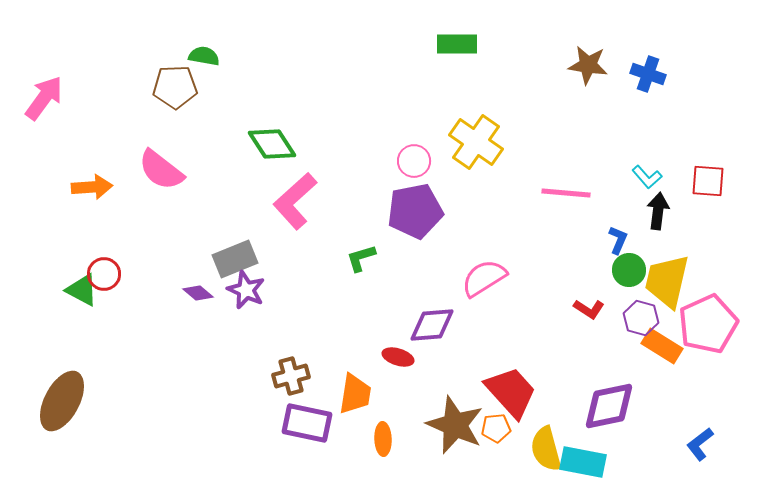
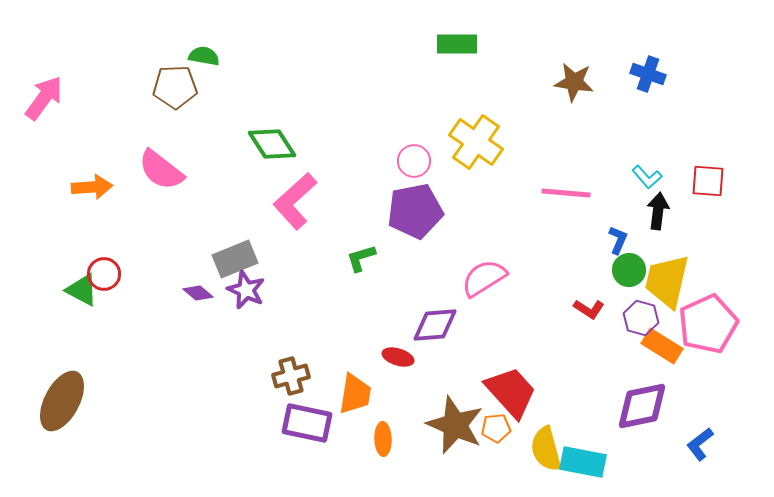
brown star at (588, 65): moved 14 px left, 17 px down
purple diamond at (432, 325): moved 3 px right
purple diamond at (609, 406): moved 33 px right
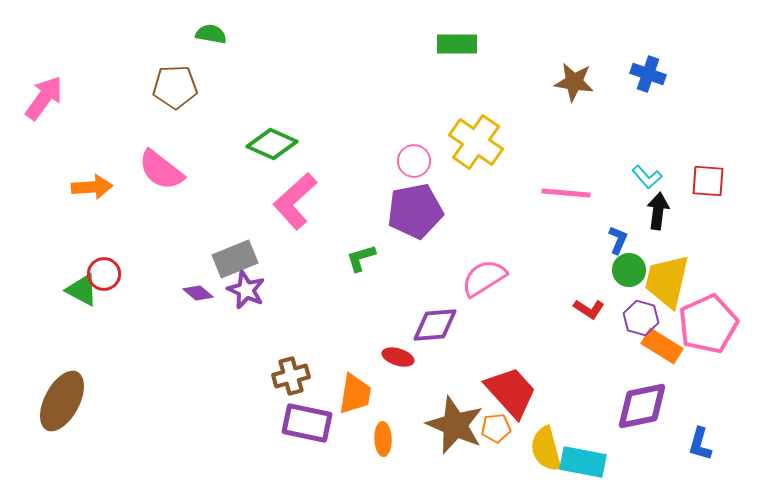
green semicircle at (204, 56): moved 7 px right, 22 px up
green diamond at (272, 144): rotated 33 degrees counterclockwise
blue L-shape at (700, 444): rotated 36 degrees counterclockwise
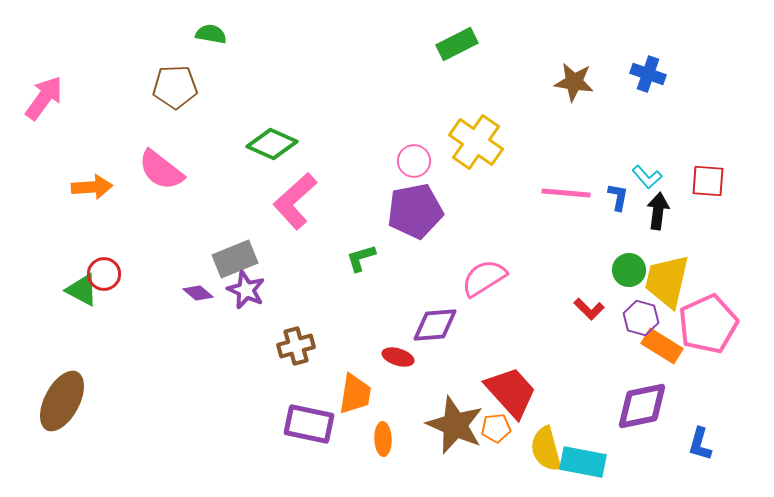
green rectangle at (457, 44): rotated 27 degrees counterclockwise
blue L-shape at (618, 240): moved 43 px up; rotated 12 degrees counterclockwise
red L-shape at (589, 309): rotated 12 degrees clockwise
brown cross at (291, 376): moved 5 px right, 30 px up
purple rectangle at (307, 423): moved 2 px right, 1 px down
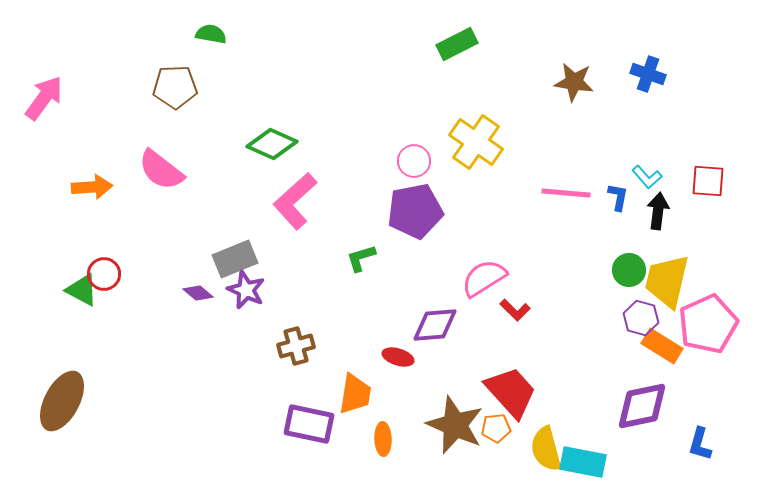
red L-shape at (589, 309): moved 74 px left, 1 px down
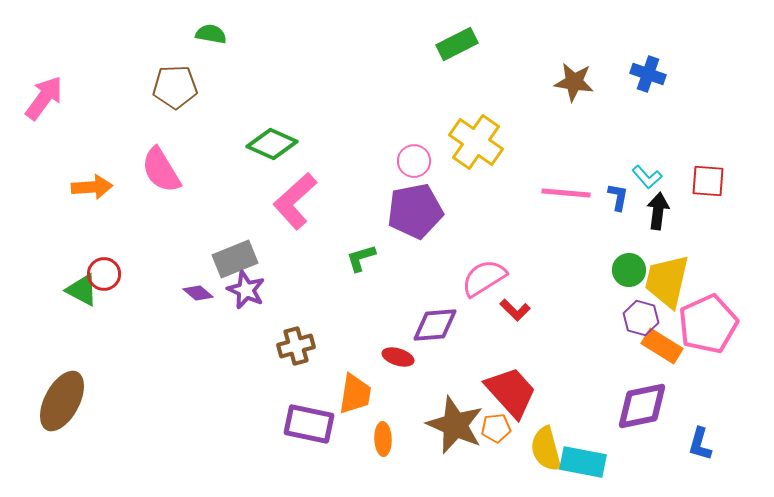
pink semicircle at (161, 170): rotated 21 degrees clockwise
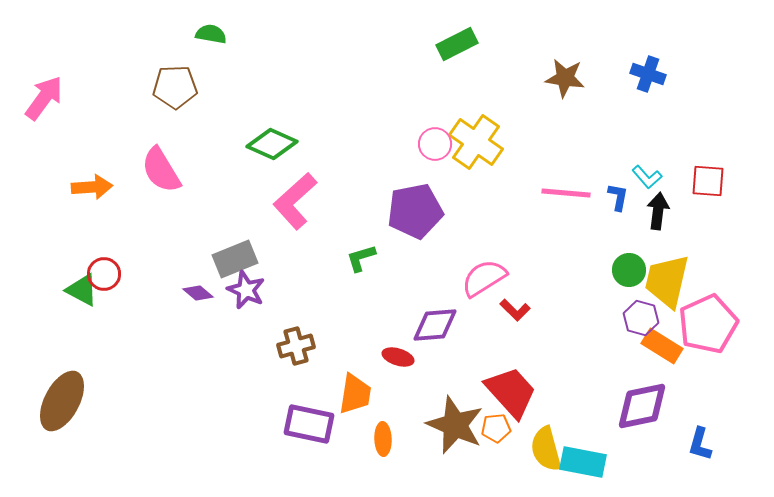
brown star at (574, 82): moved 9 px left, 4 px up
pink circle at (414, 161): moved 21 px right, 17 px up
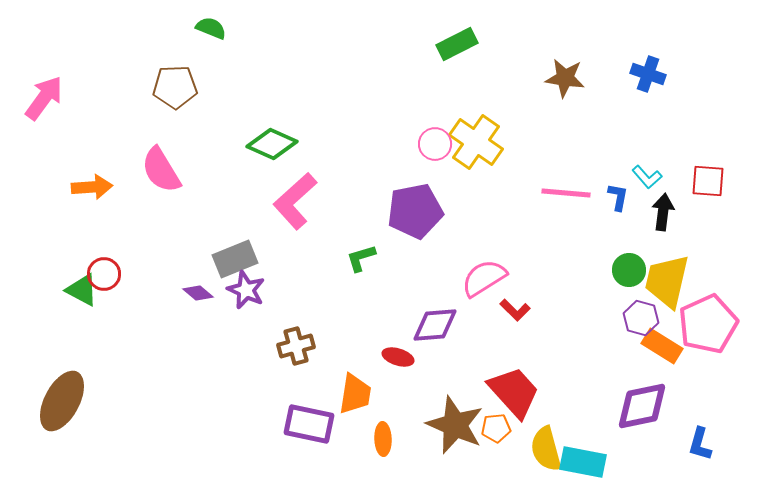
green semicircle at (211, 34): moved 6 px up; rotated 12 degrees clockwise
black arrow at (658, 211): moved 5 px right, 1 px down
red trapezoid at (511, 392): moved 3 px right
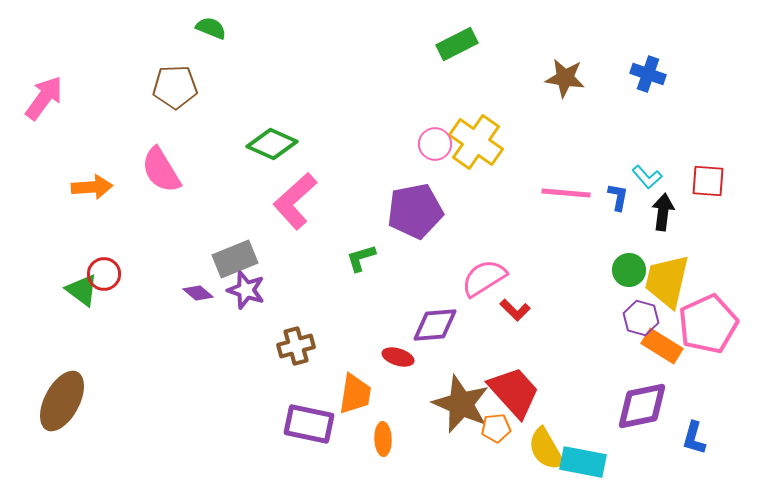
green triangle at (82, 290): rotated 9 degrees clockwise
purple star at (246, 290): rotated 6 degrees counterclockwise
brown star at (455, 425): moved 6 px right, 21 px up
blue L-shape at (700, 444): moved 6 px left, 6 px up
yellow semicircle at (546, 449): rotated 15 degrees counterclockwise
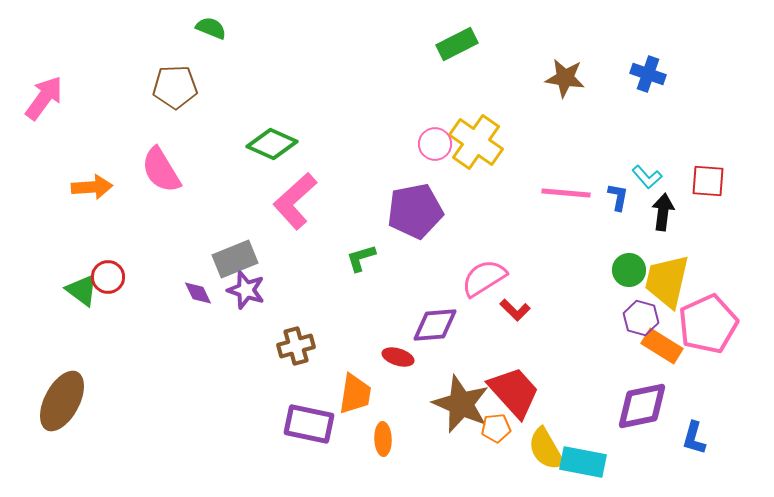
red circle at (104, 274): moved 4 px right, 3 px down
purple diamond at (198, 293): rotated 24 degrees clockwise
